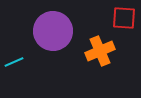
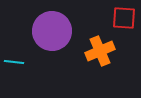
purple circle: moved 1 px left
cyan line: rotated 30 degrees clockwise
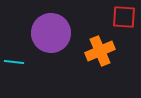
red square: moved 1 px up
purple circle: moved 1 px left, 2 px down
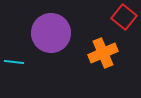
red square: rotated 35 degrees clockwise
orange cross: moved 3 px right, 2 px down
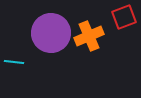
red square: rotated 30 degrees clockwise
orange cross: moved 14 px left, 17 px up
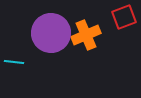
orange cross: moved 3 px left, 1 px up
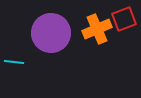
red square: moved 2 px down
orange cross: moved 11 px right, 6 px up
